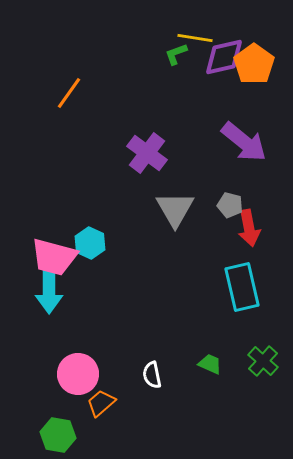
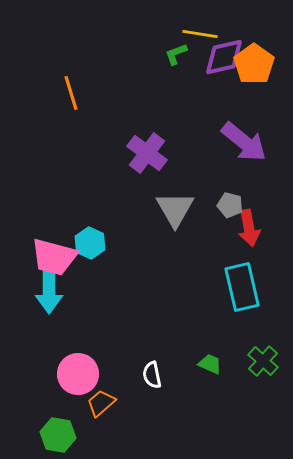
yellow line: moved 5 px right, 4 px up
orange line: moved 2 px right; rotated 52 degrees counterclockwise
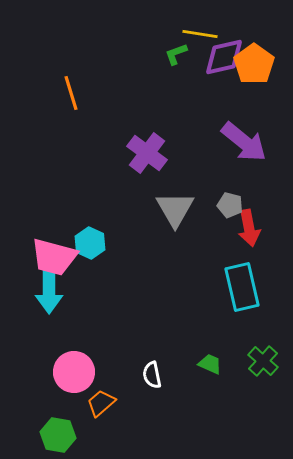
pink circle: moved 4 px left, 2 px up
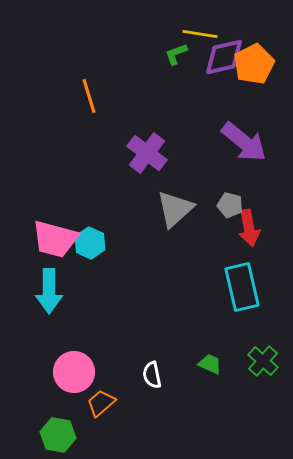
orange pentagon: rotated 9 degrees clockwise
orange line: moved 18 px right, 3 px down
gray triangle: rotated 18 degrees clockwise
pink trapezoid: moved 1 px right, 18 px up
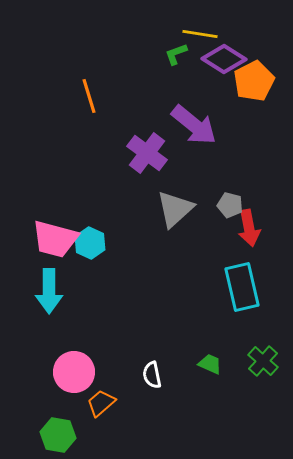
purple diamond: moved 2 px down; rotated 45 degrees clockwise
orange pentagon: moved 17 px down
purple arrow: moved 50 px left, 17 px up
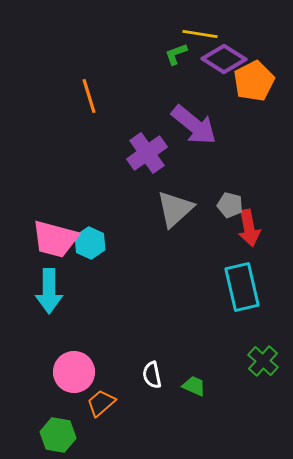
purple cross: rotated 18 degrees clockwise
green trapezoid: moved 16 px left, 22 px down
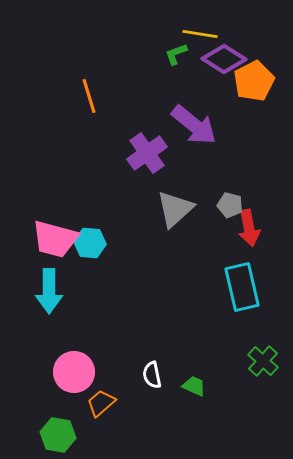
cyan hexagon: rotated 20 degrees counterclockwise
